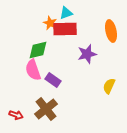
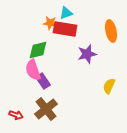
orange star: rotated 16 degrees counterclockwise
red rectangle: rotated 10 degrees clockwise
purple rectangle: moved 10 px left, 1 px down; rotated 21 degrees clockwise
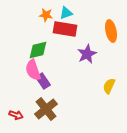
orange star: moved 4 px left, 8 px up
purple star: rotated 12 degrees counterclockwise
